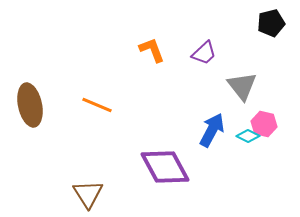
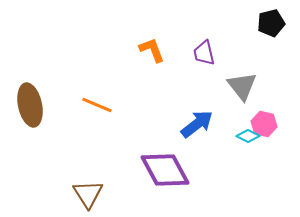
purple trapezoid: rotated 120 degrees clockwise
blue arrow: moved 15 px left, 6 px up; rotated 24 degrees clockwise
purple diamond: moved 3 px down
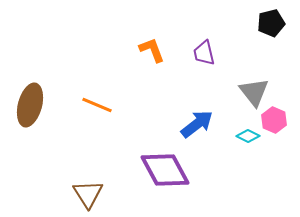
gray triangle: moved 12 px right, 6 px down
brown ellipse: rotated 27 degrees clockwise
pink hexagon: moved 10 px right, 4 px up; rotated 10 degrees clockwise
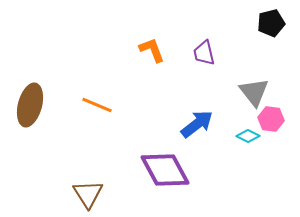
pink hexagon: moved 3 px left, 1 px up; rotated 15 degrees counterclockwise
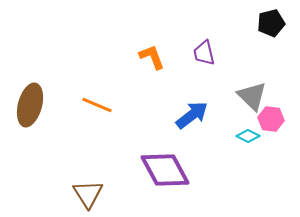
orange L-shape: moved 7 px down
gray triangle: moved 2 px left, 4 px down; rotated 8 degrees counterclockwise
blue arrow: moved 5 px left, 9 px up
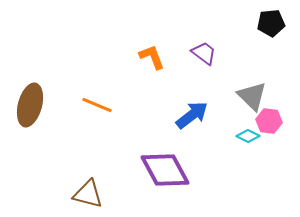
black pentagon: rotated 8 degrees clockwise
purple trapezoid: rotated 140 degrees clockwise
pink hexagon: moved 2 px left, 2 px down
brown triangle: rotated 44 degrees counterclockwise
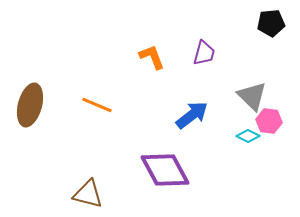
purple trapezoid: rotated 68 degrees clockwise
